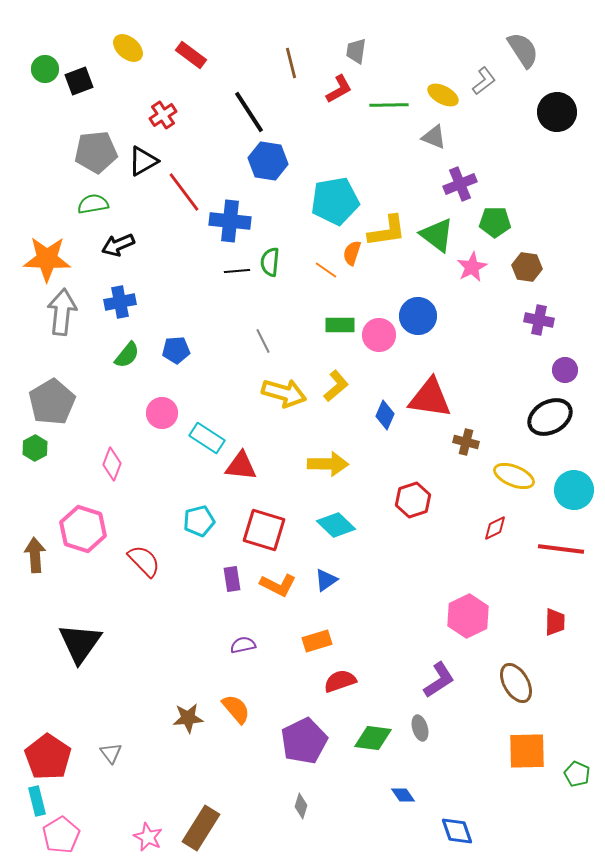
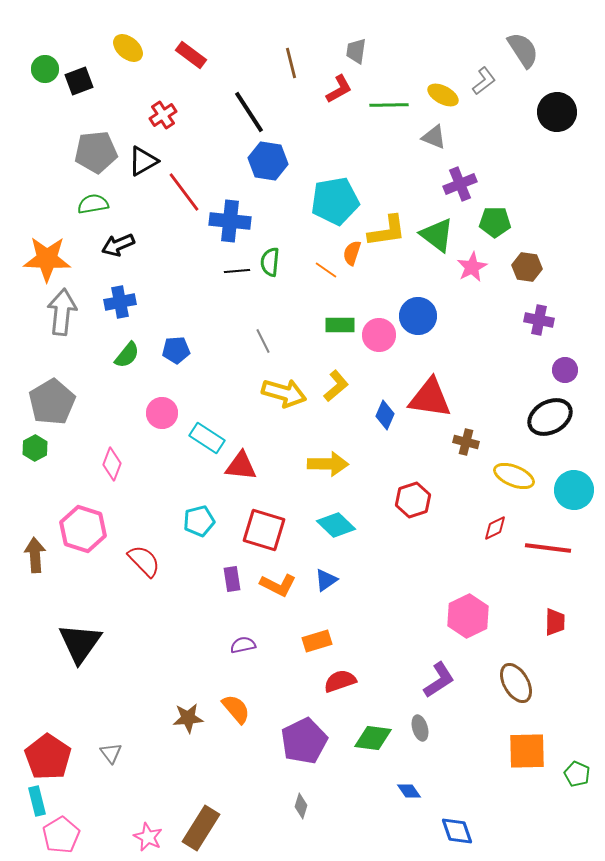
red line at (561, 549): moved 13 px left, 1 px up
blue diamond at (403, 795): moved 6 px right, 4 px up
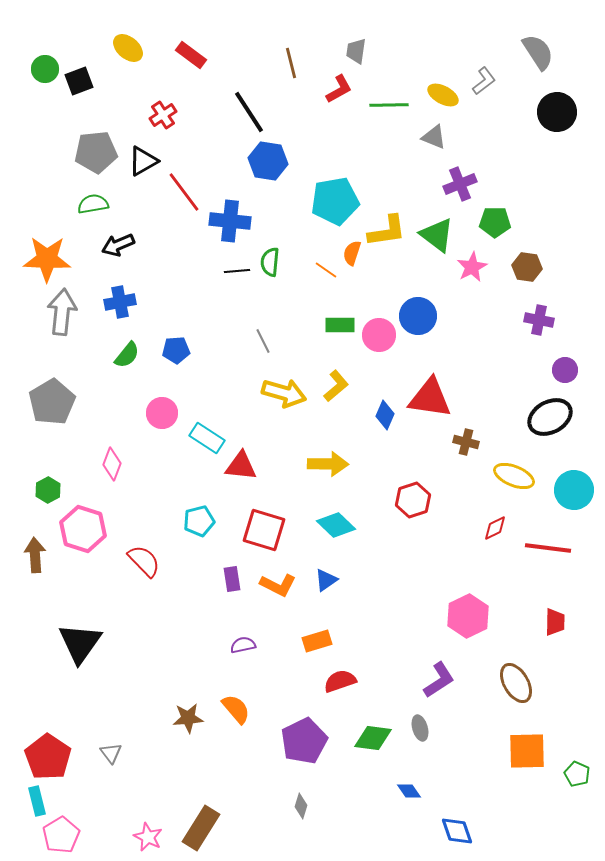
gray semicircle at (523, 50): moved 15 px right, 2 px down
green hexagon at (35, 448): moved 13 px right, 42 px down
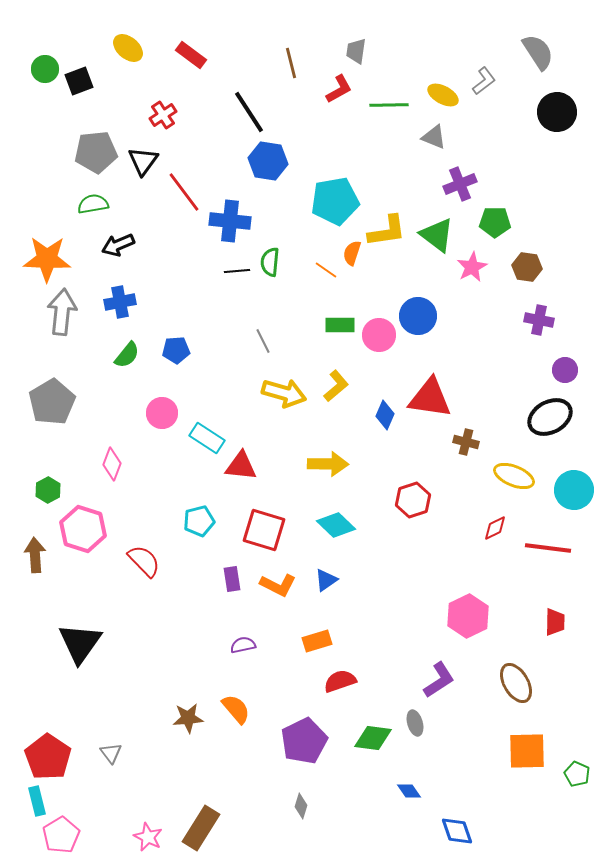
black triangle at (143, 161): rotated 24 degrees counterclockwise
gray ellipse at (420, 728): moved 5 px left, 5 px up
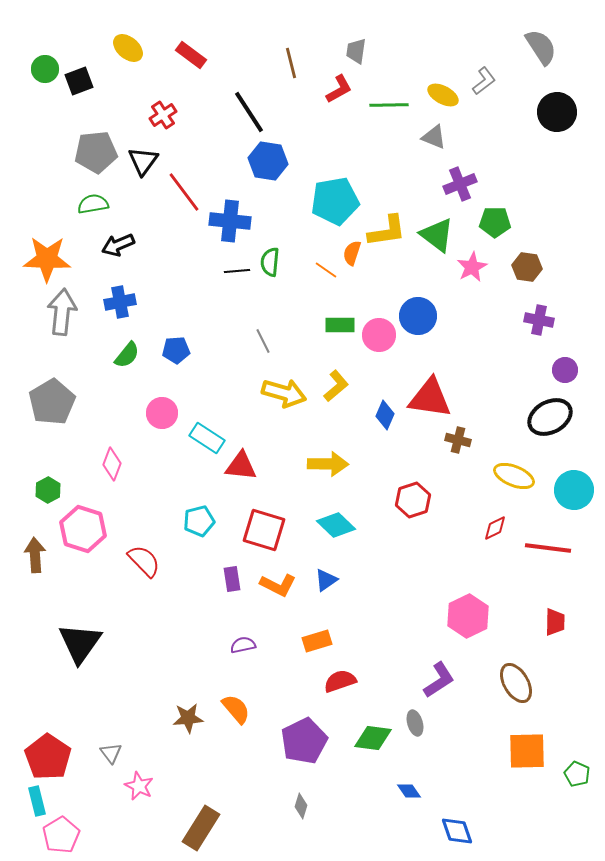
gray semicircle at (538, 52): moved 3 px right, 5 px up
brown cross at (466, 442): moved 8 px left, 2 px up
pink star at (148, 837): moved 9 px left, 51 px up
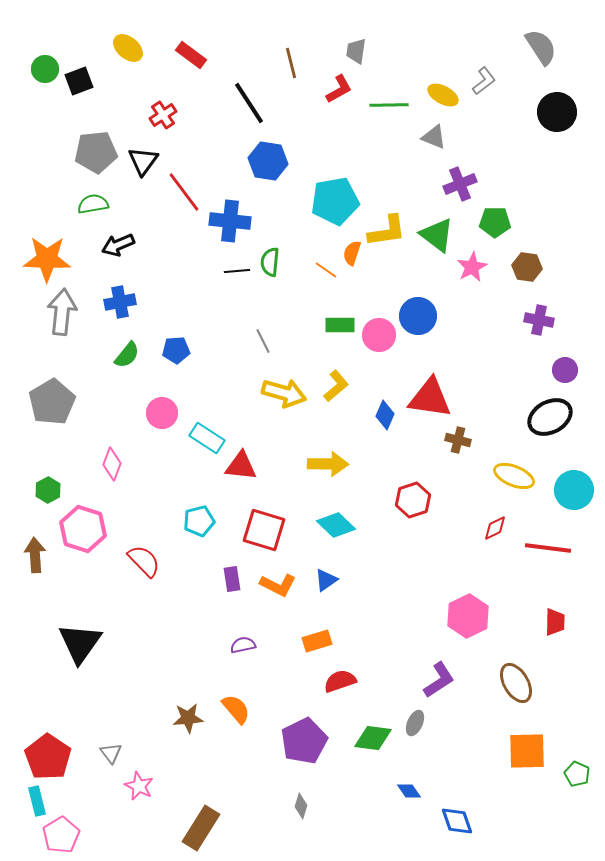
black line at (249, 112): moved 9 px up
gray ellipse at (415, 723): rotated 40 degrees clockwise
blue diamond at (457, 831): moved 10 px up
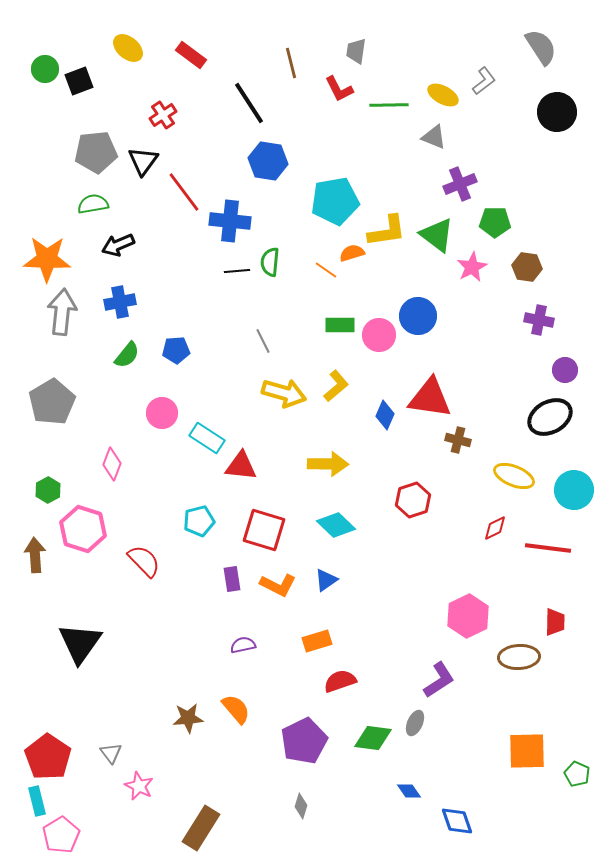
red L-shape at (339, 89): rotated 92 degrees clockwise
orange semicircle at (352, 253): rotated 55 degrees clockwise
brown ellipse at (516, 683): moved 3 px right, 26 px up; rotated 63 degrees counterclockwise
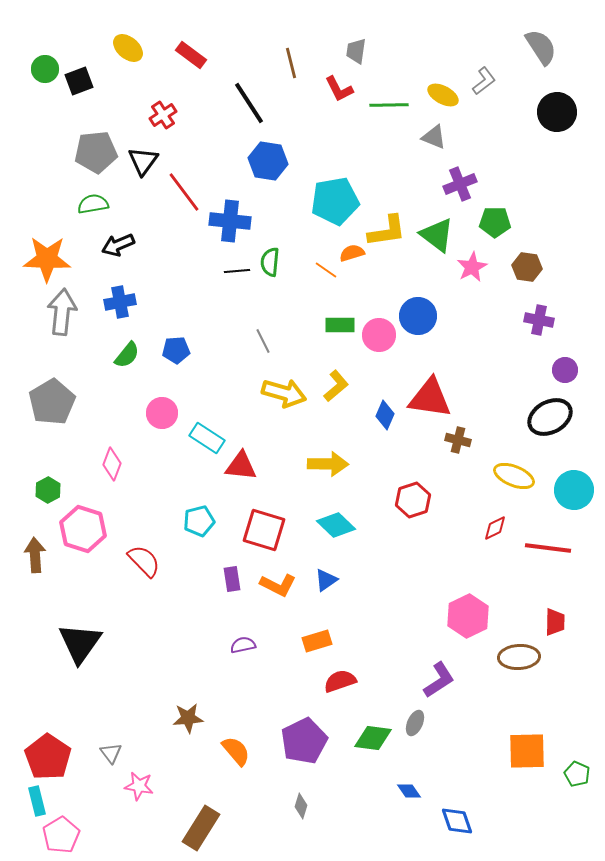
orange semicircle at (236, 709): moved 42 px down
pink star at (139, 786): rotated 16 degrees counterclockwise
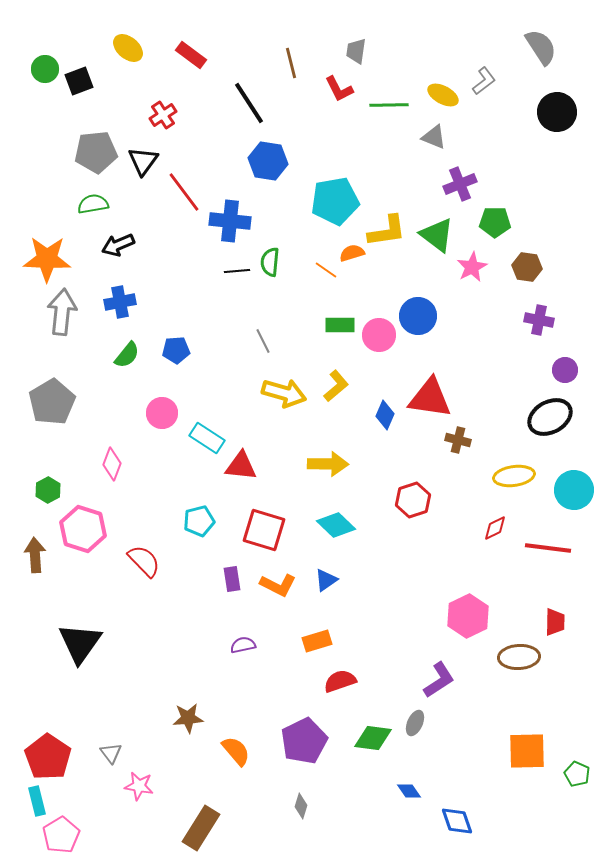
yellow ellipse at (514, 476): rotated 30 degrees counterclockwise
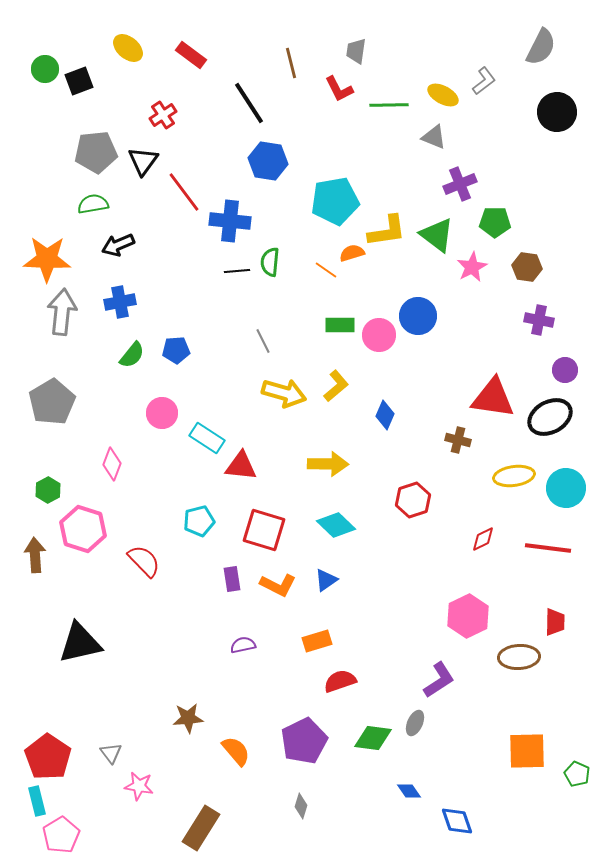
gray semicircle at (541, 47): rotated 60 degrees clockwise
green semicircle at (127, 355): moved 5 px right
red triangle at (430, 398): moved 63 px right
cyan circle at (574, 490): moved 8 px left, 2 px up
red diamond at (495, 528): moved 12 px left, 11 px down
black triangle at (80, 643): rotated 42 degrees clockwise
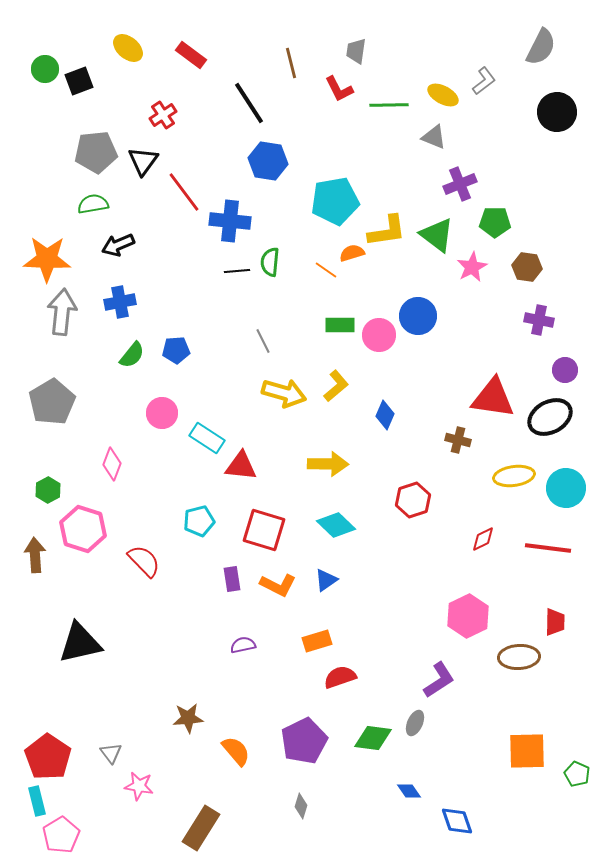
red semicircle at (340, 681): moved 4 px up
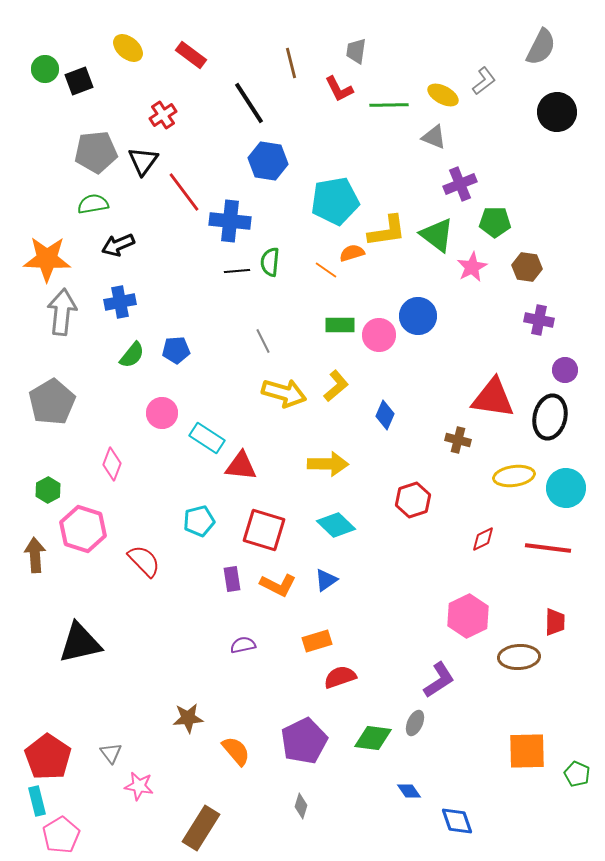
black ellipse at (550, 417): rotated 48 degrees counterclockwise
